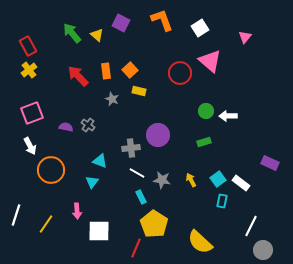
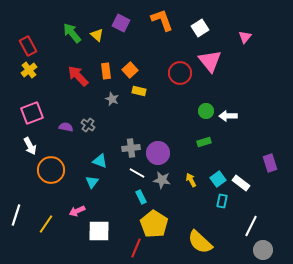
pink triangle at (210, 61): rotated 10 degrees clockwise
purple circle at (158, 135): moved 18 px down
purple rectangle at (270, 163): rotated 48 degrees clockwise
pink arrow at (77, 211): rotated 70 degrees clockwise
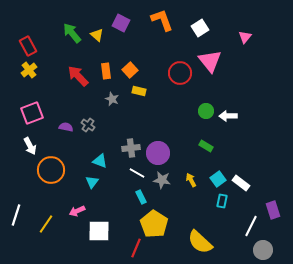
green rectangle at (204, 142): moved 2 px right, 4 px down; rotated 48 degrees clockwise
purple rectangle at (270, 163): moved 3 px right, 47 px down
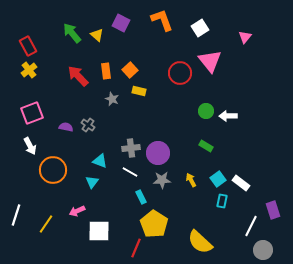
orange circle at (51, 170): moved 2 px right
white line at (137, 173): moved 7 px left, 1 px up
gray star at (162, 180): rotated 12 degrees counterclockwise
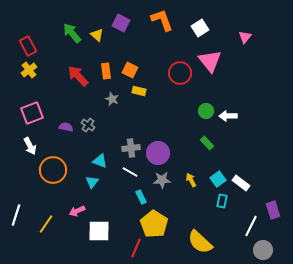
orange square at (130, 70): rotated 21 degrees counterclockwise
green rectangle at (206, 146): moved 1 px right, 3 px up; rotated 16 degrees clockwise
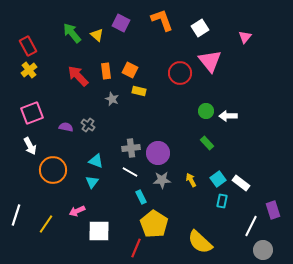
cyan triangle at (100, 161): moved 4 px left
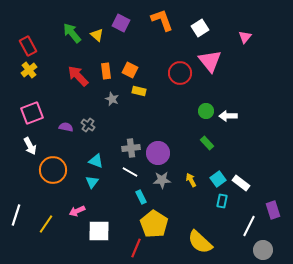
white line at (251, 226): moved 2 px left
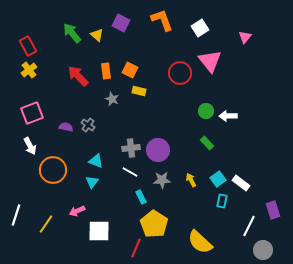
purple circle at (158, 153): moved 3 px up
